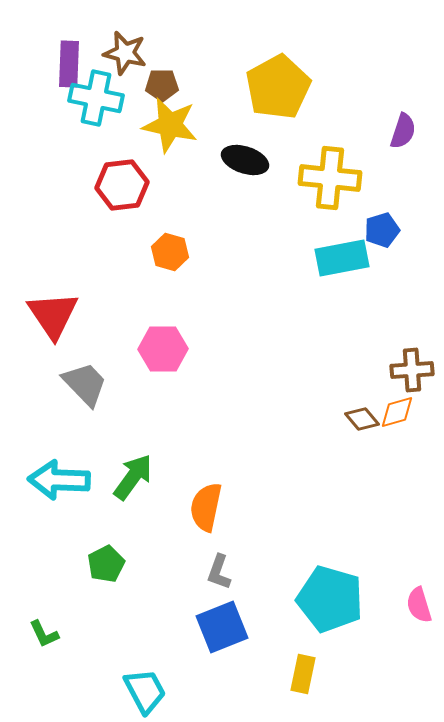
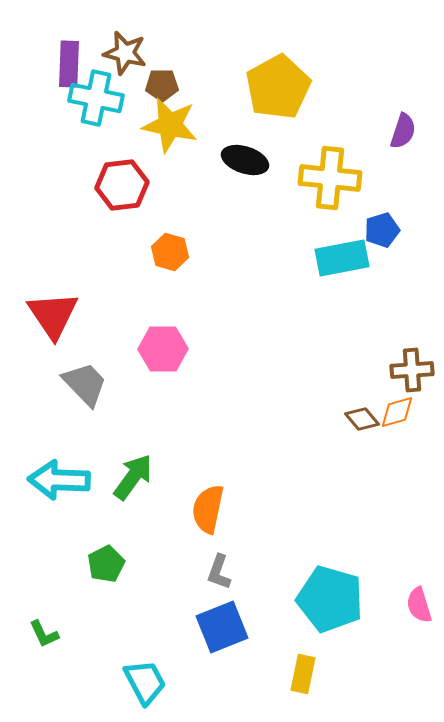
orange semicircle: moved 2 px right, 2 px down
cyan trapezoid: moved 9 px up
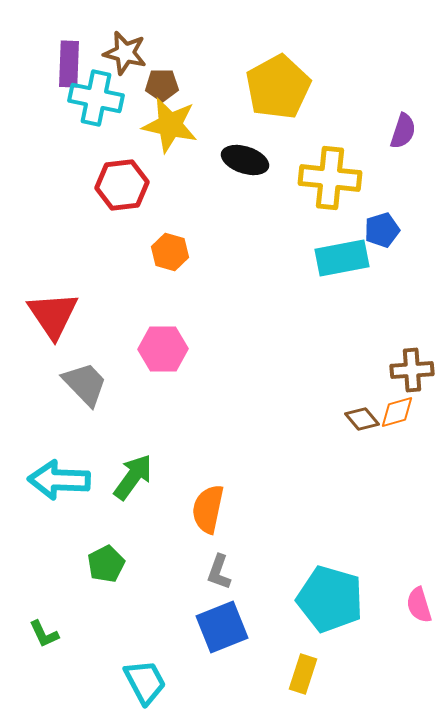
yellow rectangle: rotated 6 degrees clockwise
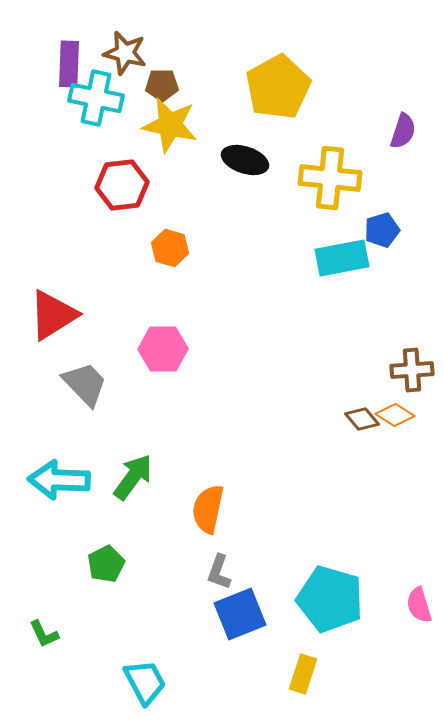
orange hexagon: moved 4 px up
red triangle: rotated 32 degrees clockwise
orange diamond: moved 2 px left, 3 px down; rotated 48 degrees clockwise
blue square: moved 18 px right, 13 px up
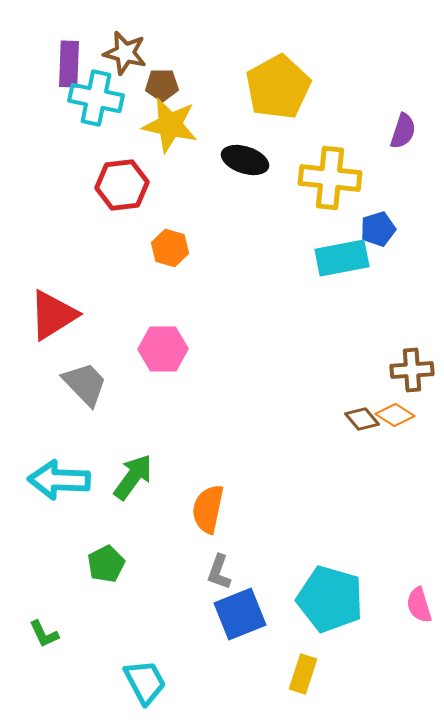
blue pentagon: moved 4 px left, 1 px up
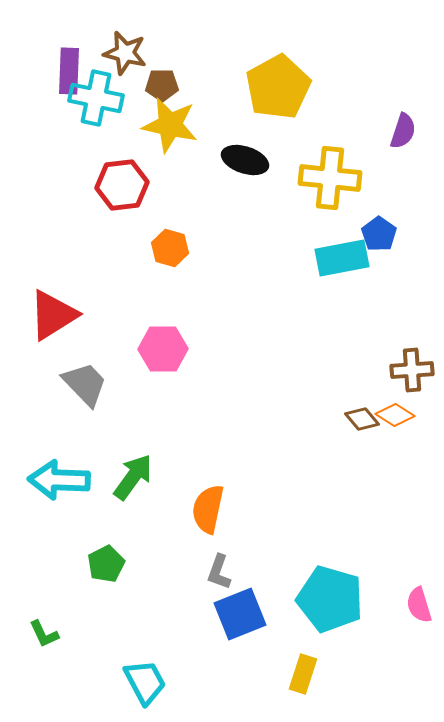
purple rectangle: moved 7 px down
blue pentagon: moved 1 px right, 5 px down; rotated 20 degrees counterclockwise
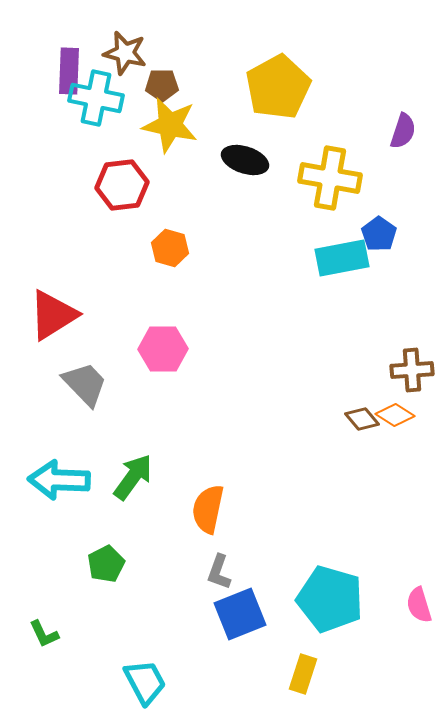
yellow cross: rotated 4 degrees clockwise
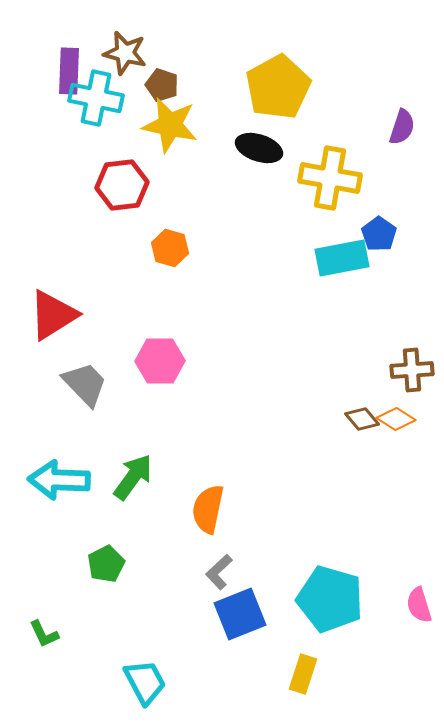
brown pentagon: rotated 20 degrees clockwise
purple semicircle: moved 1 px left, 4 px up
black ellipse: moved 14 px right, 12 px up
pink hexagon: moved 3 px left, 12 px down
orange diamond: moved 1 px right, 4 px down
gray L-shape: rotated 27 degrees clockwise
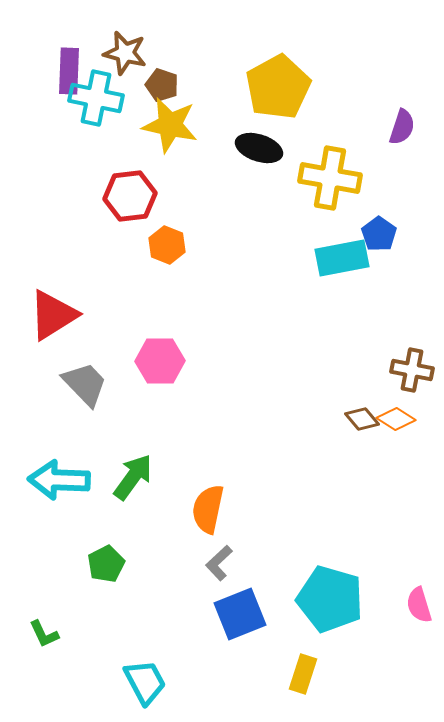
red hexagon: moved 8 px right, 11 px down
orange hexagon: moved 3 px left, 3 px up; rotated 6 degrees clockwise
brown cross: rotated 15 degrees clockwise
gray L-shape: moved 9 px up
